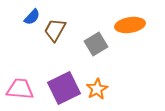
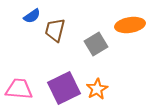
blue semicircle: moved 1 px up; rotated 12 degrees clockwise
brown trapezoid: rotated 15 degrees counterclockwise
pink trapezoid: moved 1 px left
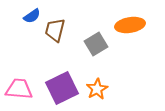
purple square: moved 2 px left
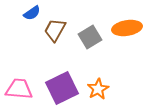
blue semicircle: moved 3 px up
orange ellipse: moved 3 px left, 3 px down
brown trapezoid: rotated 15 degrees clockwise
gray square: moved 6 px left, 7 px up
orange star: moved 1 px right
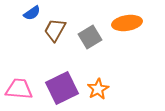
orange ellipse: moved 5 px up
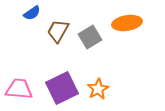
brown trapezoid: moved 3 px right, 1 px down
